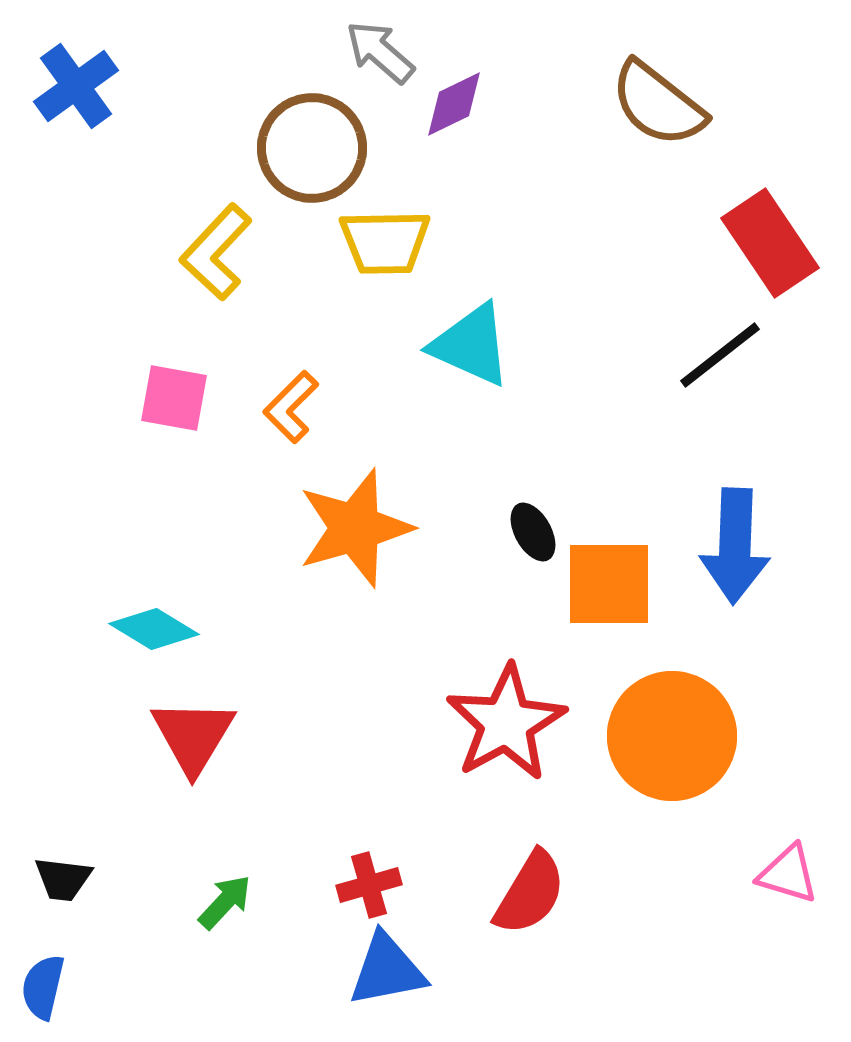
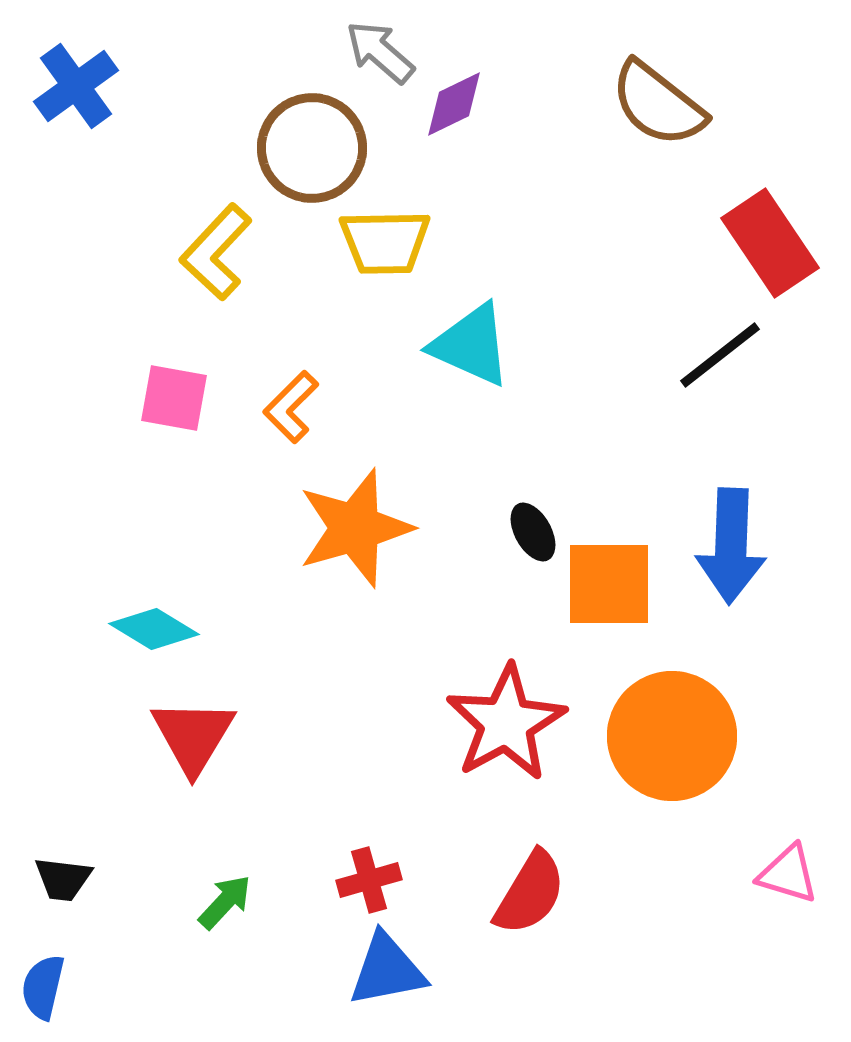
blue arrow: moved 4 px left
red cross: moved 5 px up
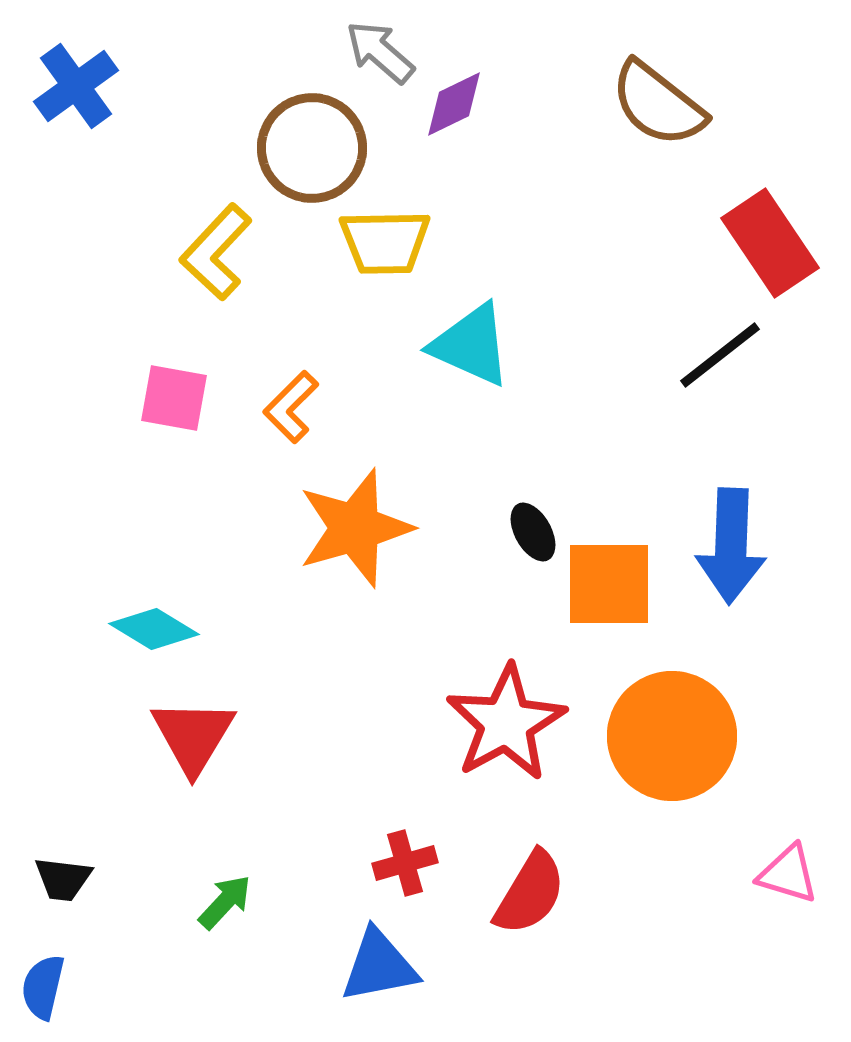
red cross: moved 36 px right, 17 px up
blue triangle: moved 8 px left, 4 px up
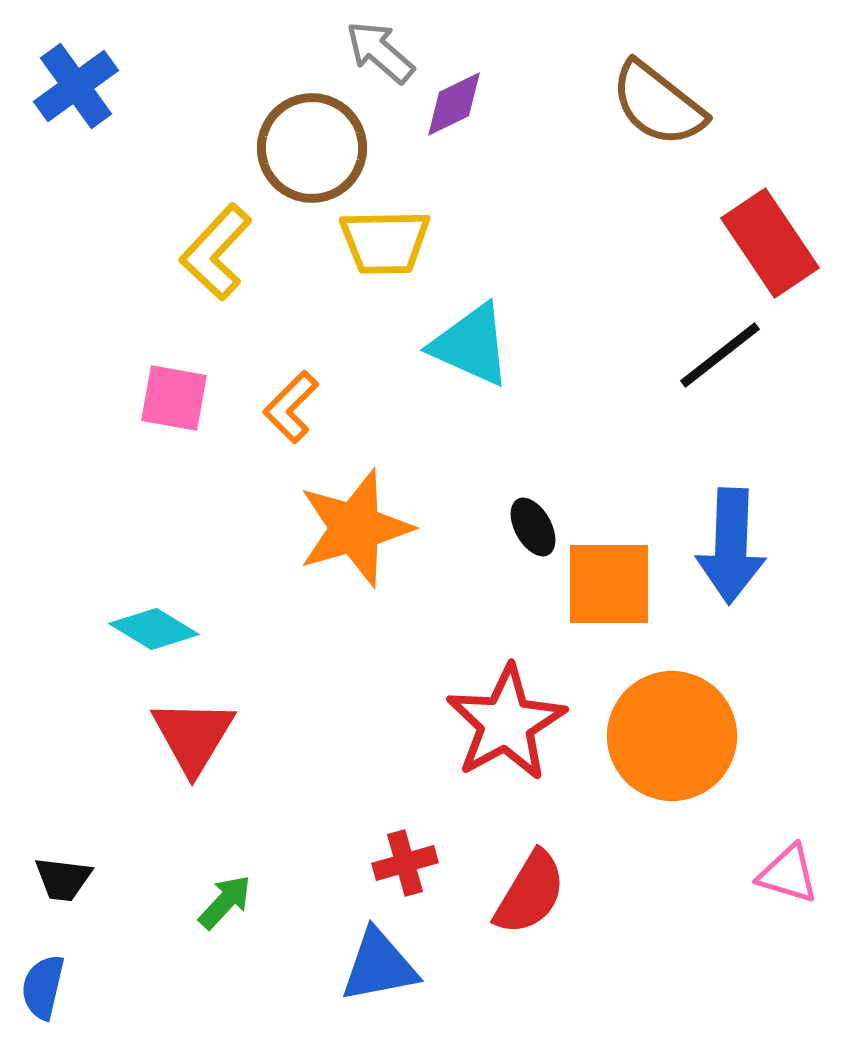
black ellipse: moved 5 px up
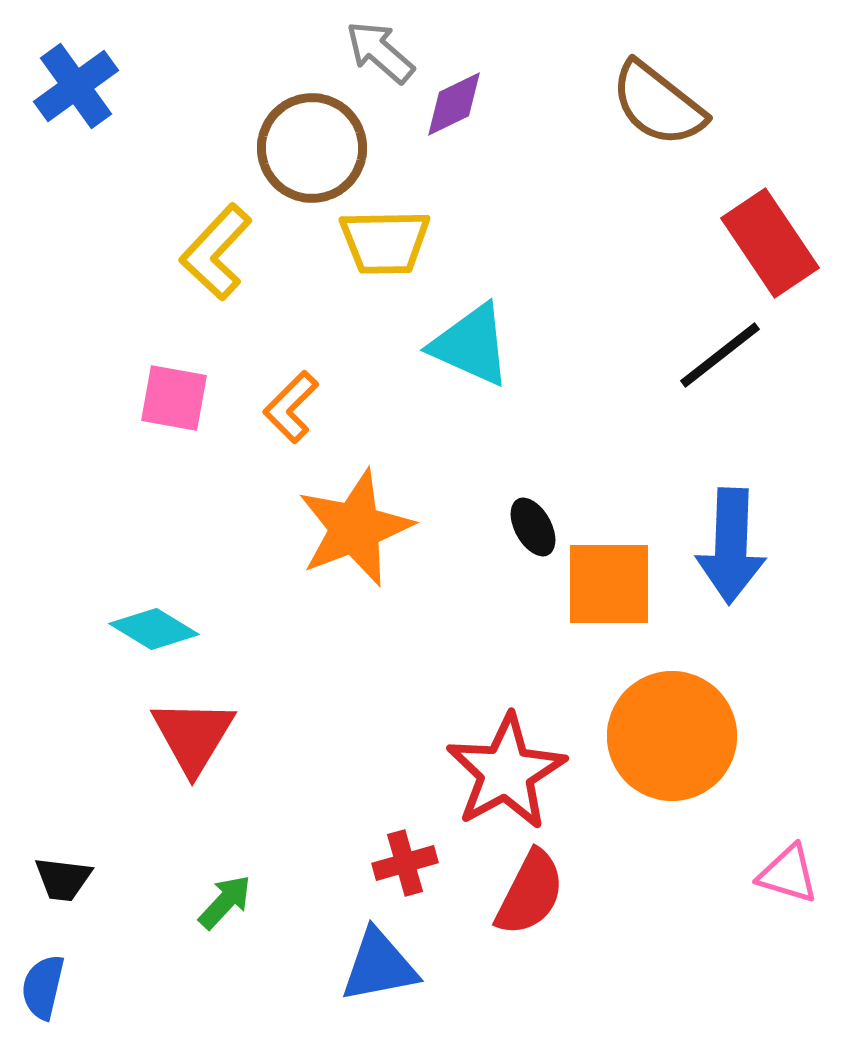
orange star: rotated 5 degrees counterclockwise
red star: moved 49 px down
red semicircle: rotated 4 degrees counterclockwise
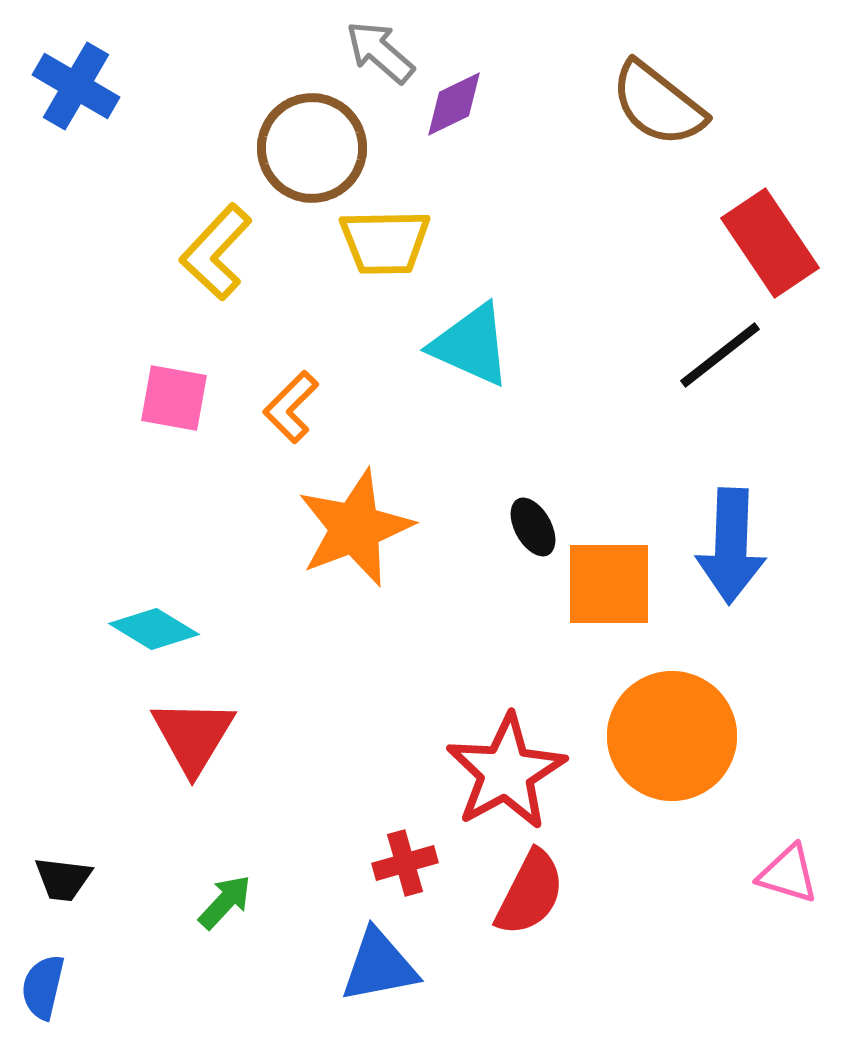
blue cross: rotated 24 degrees counterclockwise
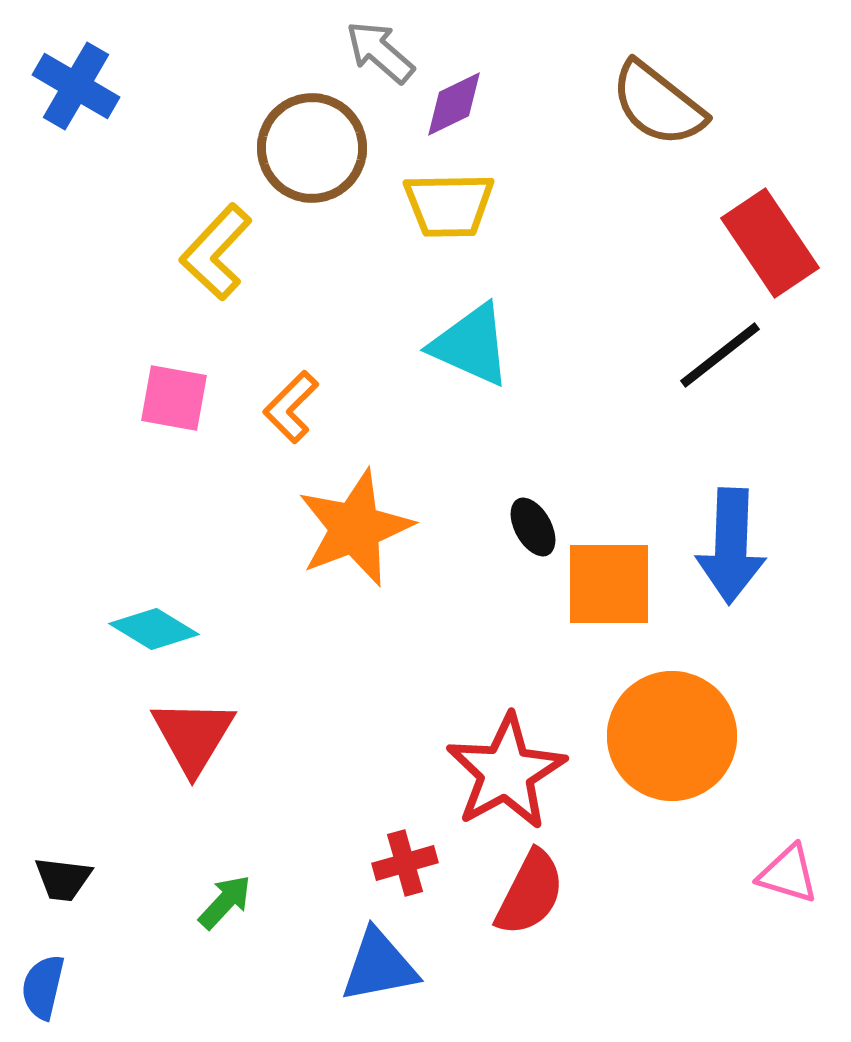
yellow trapezoid: moved 64 px right, 37 px up
